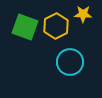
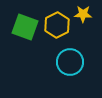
yellow hexagon: moved 1 px right, 1 px up
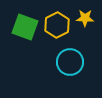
yellow star: moved 2 px right, 4 px down
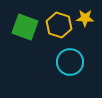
yellow hexagon: moved 2 px right; rotated 15 degrees counterclockwise
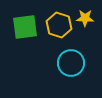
green square: rotated 28 degrees counterclockwise
cyan circle: moved 1 px right, 1 px down
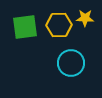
yellow hexagon: rotated 20 degrees counterclockwise
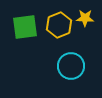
yellow hexagon: rotated 20 degrees counterclockwise
cyan circle: moved 3 px down
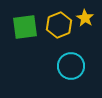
yellow star: rotated 30 degrees clockwise
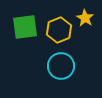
yellow hexagon: moved 5 px down
cyan circle: moved 10 px left
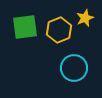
yellow star: rotated 18 degrees clockwise
cyan circle: moved 13 px right, 2 px down
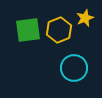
green square: moved 3 px right, 3 px down
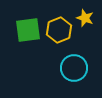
yellow star: rotated 30 degrees counterclockwise
